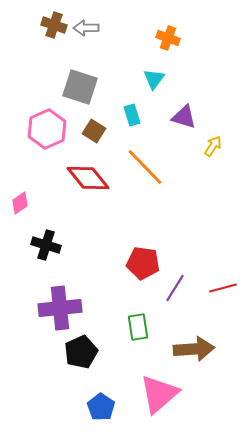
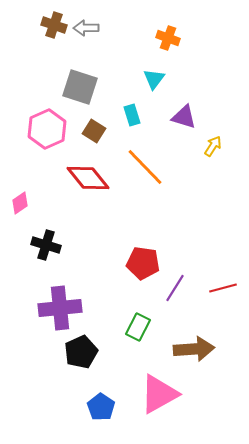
green rectangle: rotated 36 degrees clockwise
pink triangle: rotated 12 degrees clockwise
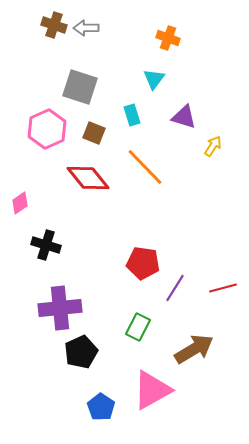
brown square: moved 2 px down; rotated 10 degrees counterclockwise
brown arrow: rotated 27 degrees counterclockwise
pink triangle: moved 7 px left, 4 px up
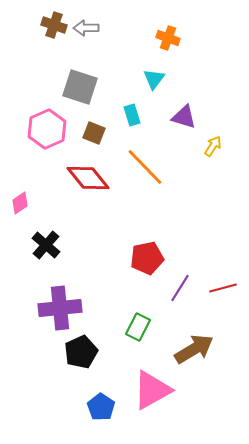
black cross: rotated 24 degrees clockwise
red pentagon: moved 4 px right, 5 px up; rotated 20 degrees counterclockwise
purple line: moved 5 px right
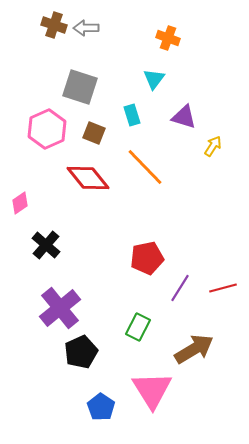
purple cross: rotated 33 degrees counterclockwise
pink triangle: rotated 33 degrees counterclockwise
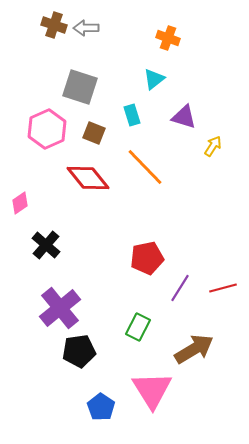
cyan triangle: rotated 15 degrees clockwise
black pentagon: moved 2 px left, 1 px up; rotated 16 degrees clockwise
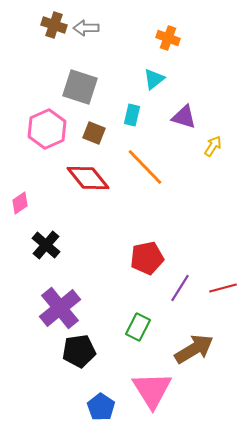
cyan rectangle: rotated 30 degrees clockwise
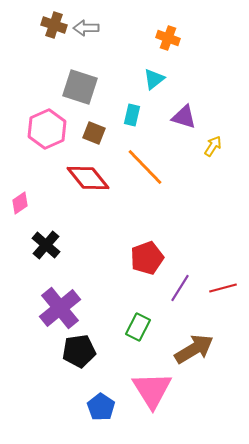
red pentagon: rotated 8 degrees counterclockwise
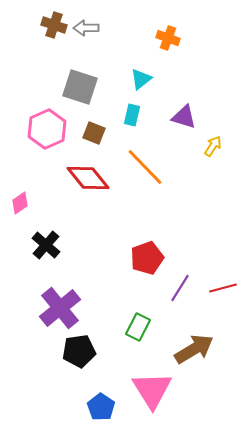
cyan triangle: moved 13 px left
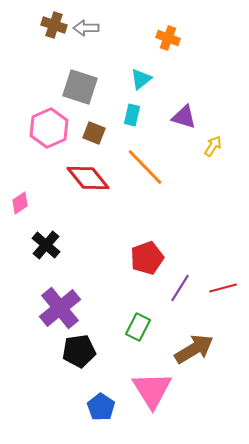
pink hexagon: moved 2 px right, 1 px up
